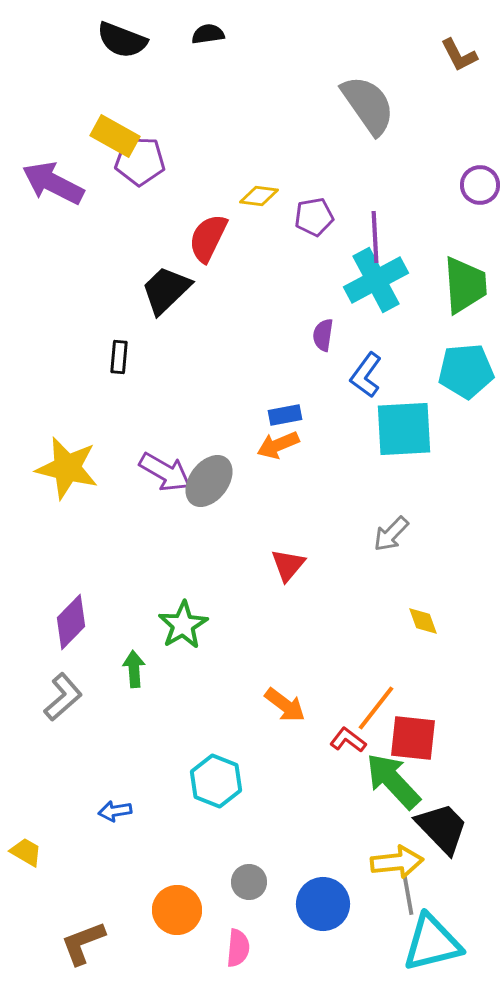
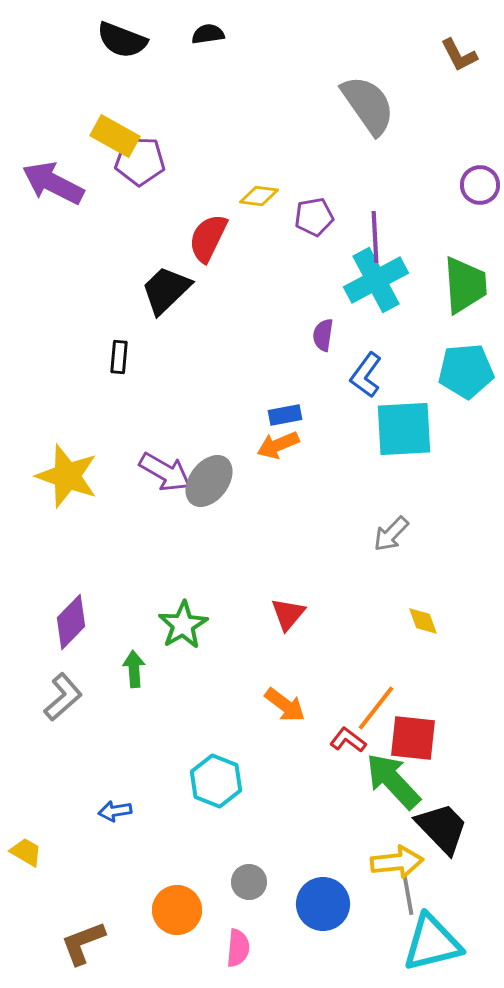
yellow star at (67, 468): moved 8 px down; rotated 6 degrees clockwise
red triangle at (288, 565): moved 49 px down
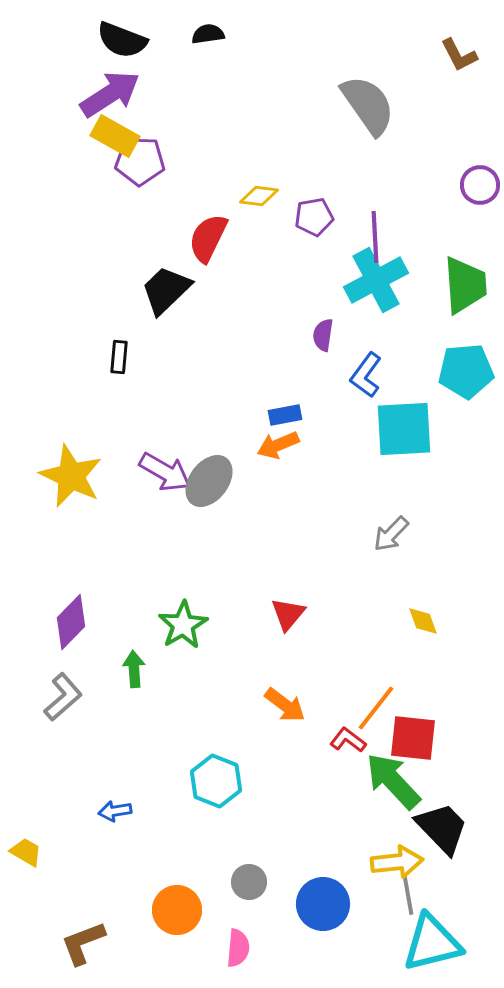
purple arrow at (53, 183): moved 57 px right, 89 px up; rotated 120 degrees clockwise
yellow star at (67, 476): moved 4 px right; rotated 6 degrees clockwise
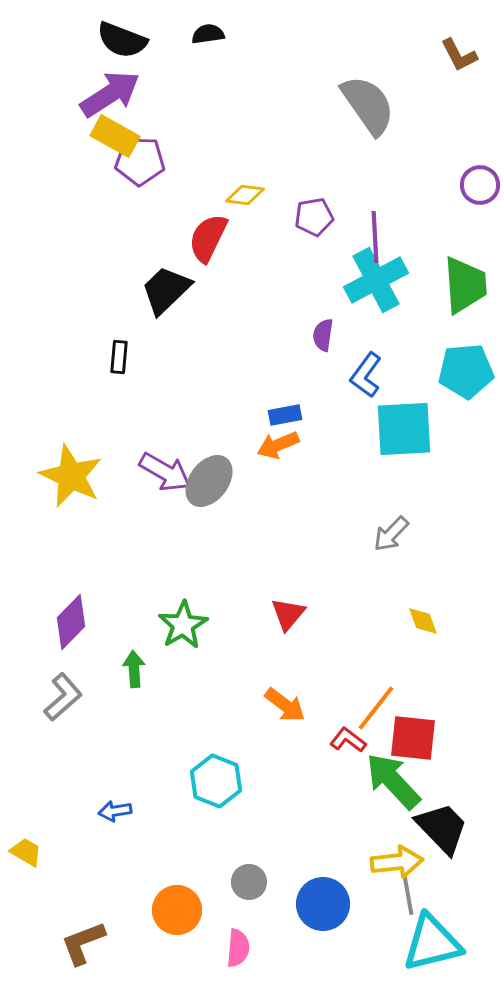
yellow diamond at (259, 196): moved 14 px left, 1 px up
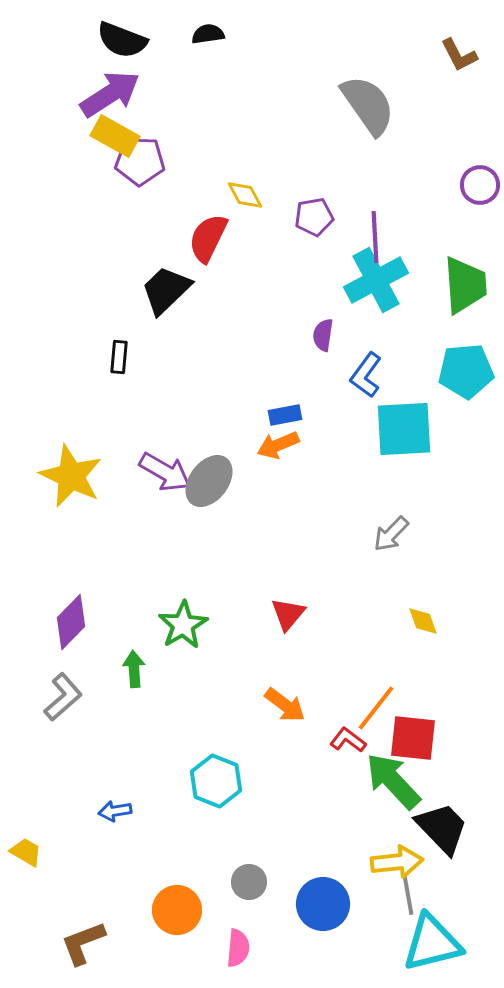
yellow diamond at (245, 195): rotated 54 degrees clockwise
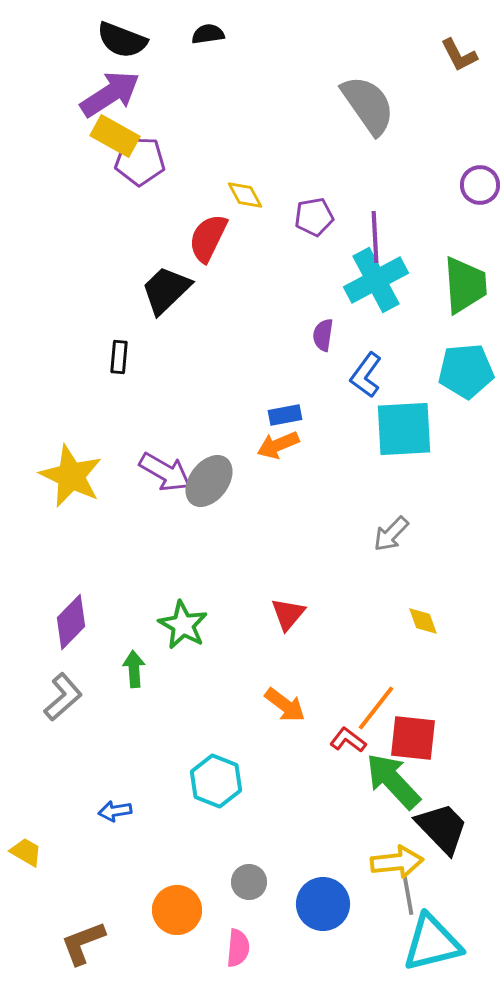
green star at (183, 625): rotated 12 degrees counterclockwise
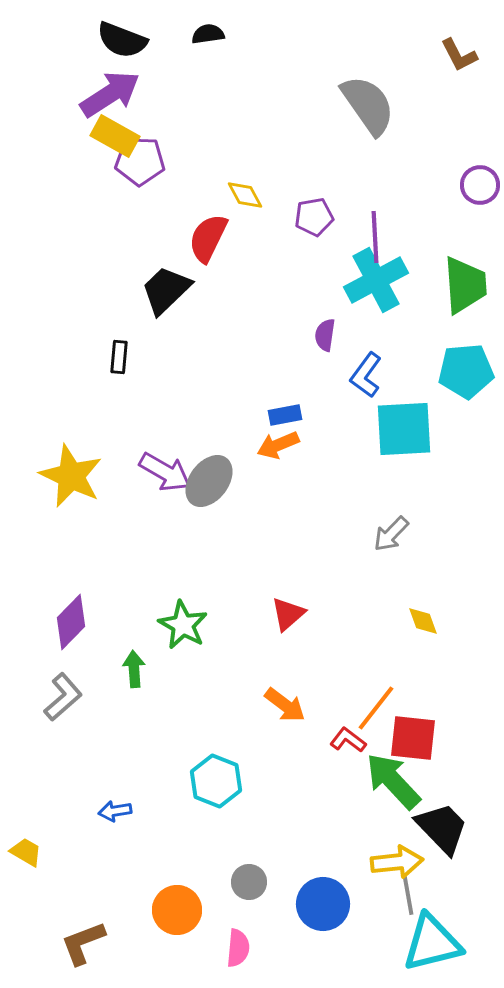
purple semicircle at (323, 335): moved 2 px right
red triangle at (288, 614): rotated 9 degrees clockwise
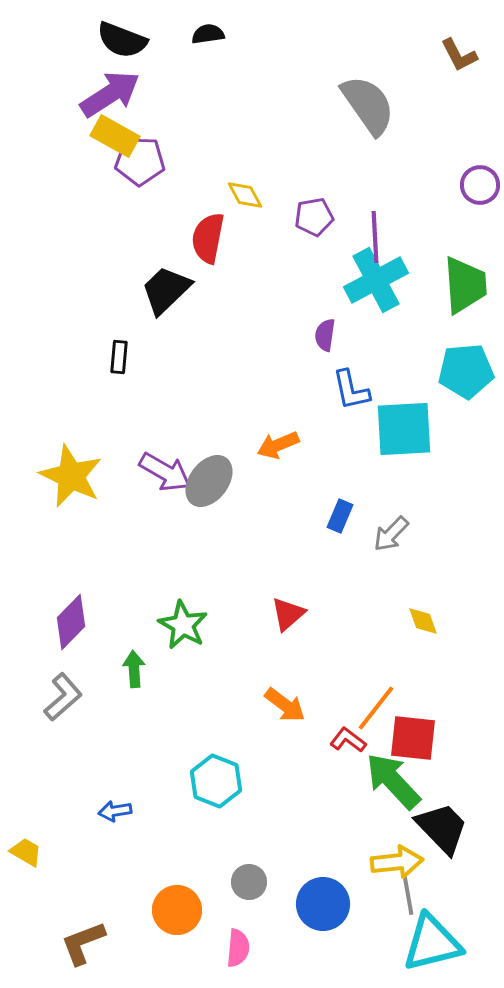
red semicircle at (208, 238): rotated 15 degrees counterclockwise
blue L-shape at (366, 375): moved 15 px left, 15 px down; rotated 48 degrees counterclockwise
blue rectangle at (285, 415): moved 55 px right, 101 px down; rotated 56 degrees counterclockwise
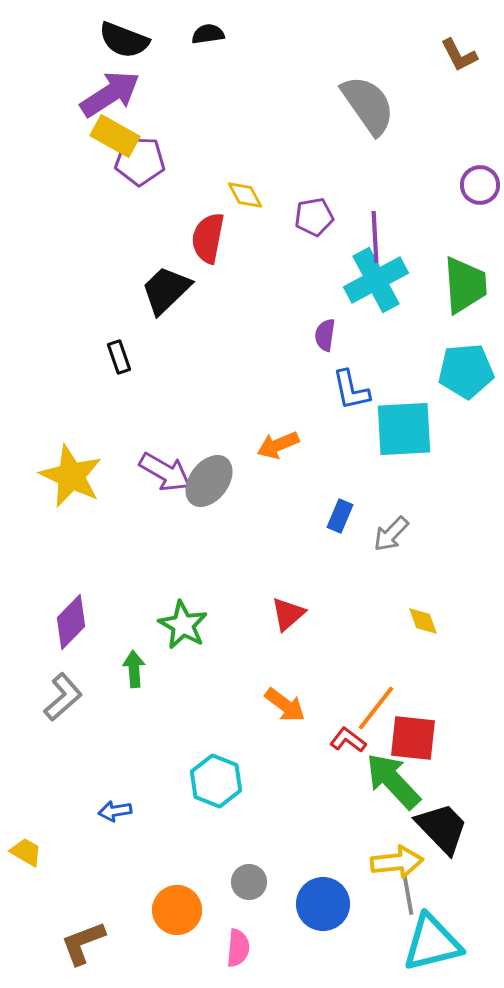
black semicircle at (122, 40): moved 2 px right
black rectangle at (119, 357): rotated 24 degrees counterclockwise
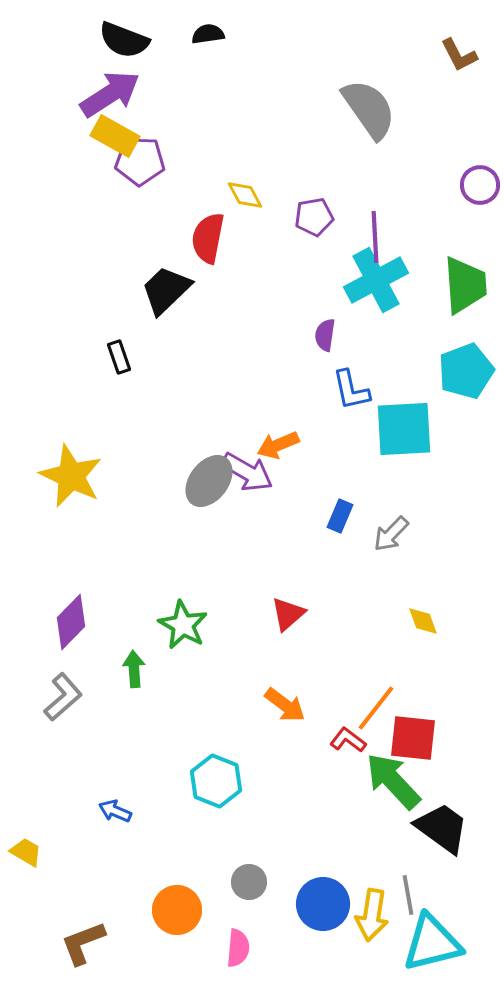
gray semicircle at (368, 105): moved 1 px right, 4 px down
cyan pentagon at (466, 371): rotated 16 degrees counterclockwise
purple arrow at (165, 472): moved 82 px right
blue arrow at (115, 811): rotated 32 degrees clockwise
black trapezoid at (442, 828): rotated 10 degrees counterclockwise
yellow arrow at (397, 862): moved 25 px left, 53 px down; rotated 105 degrees clockwise
